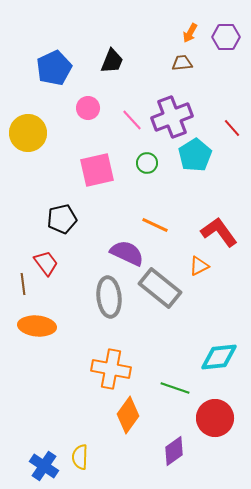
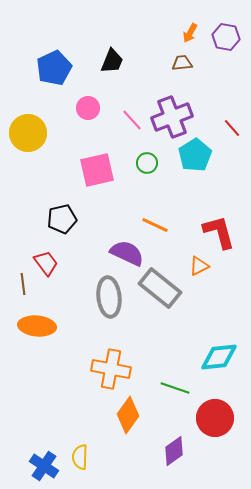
purple hexagon: rotated 12 degrees clockwise
red L-shape: rotated 21 degrees clockwise
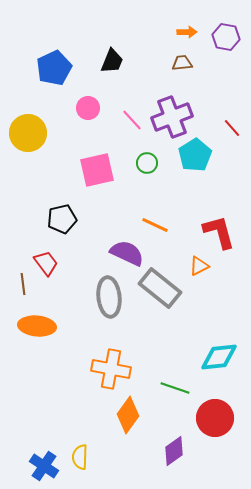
orange arrow: moved 3 px left, 1 px up; rotated 120 degrees counterclockwise
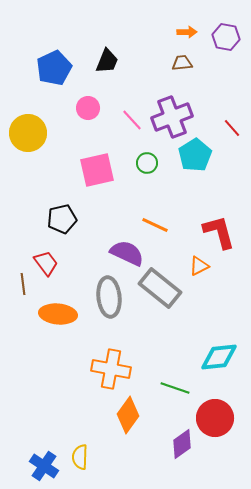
black trapezoid: moved 5 px left
orange ellipse: moved 21 px right, 12 px up
purple diamond: moved 8 px right, 7 px up
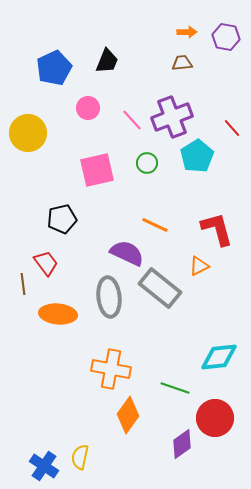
cyan pentagon: moved 2 px right, 1 px down
red L-shape: moved 2 px left, 3 px up
yellow semicircle: rotated 10 degrees clockwise
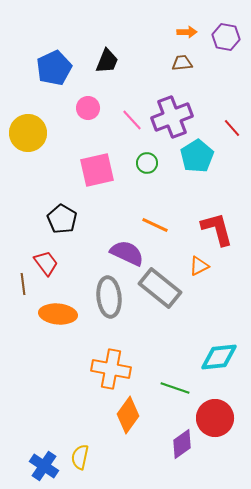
black pentagon: rotated 28 degrees counterclockwise
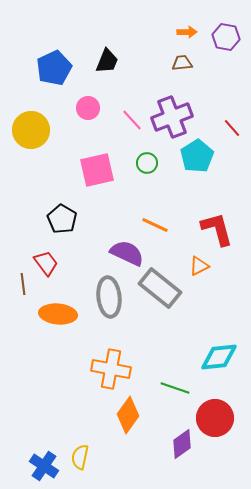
yellow circle: moved 3 px right, 3 px up
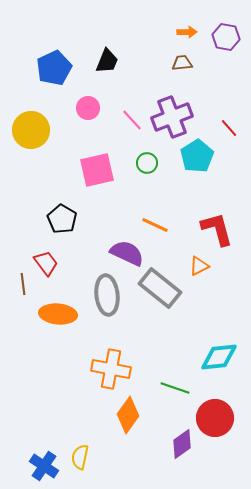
red line: moved 3 px left
gray ellipse: moved 2 px left, 2 px up
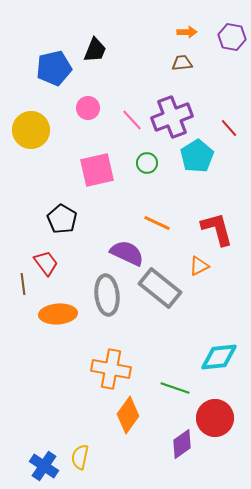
purple hexagon: moved 6 px right
black trapezoid: moved 12 px left, 11 px up
blue pentagon: rotated 12 degrees clockwise
orange line: moved 2 px right, 2 px up
orange ellipse: rotated 9 degrees counterclockwise
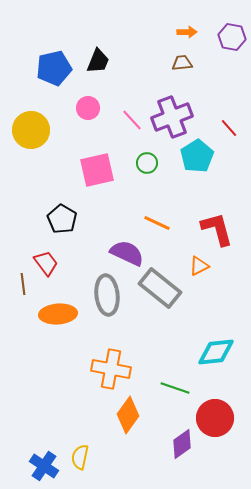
black trapezoid: moved 3 px right, 11 px down
cyan diamond: moved 3 px left, 5 px up
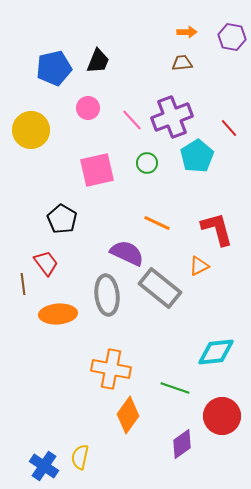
red circle: moved 7 px right, 2 px up
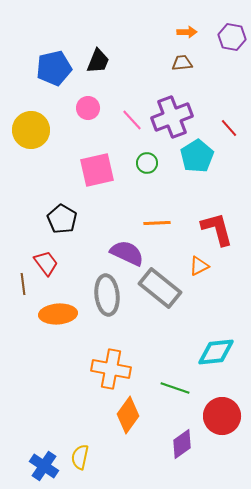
orange line: rotated 28 degrees counterclockwise
